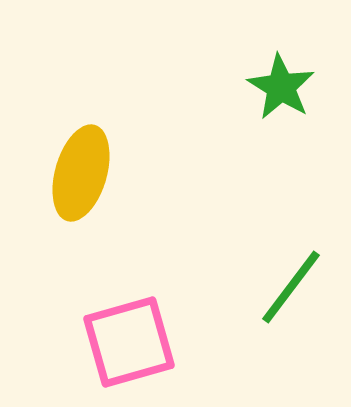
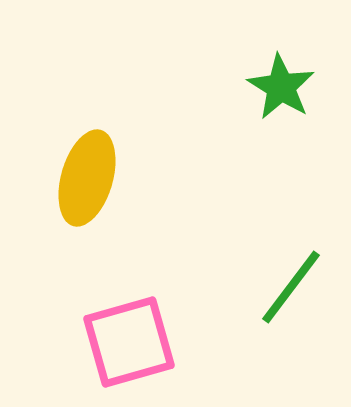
yellow ellipse: moved 6 px right, 5 px down
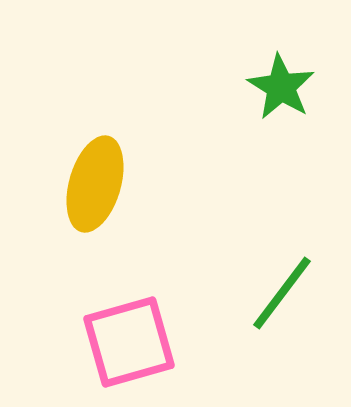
yellow ellipse: moved 8 px right, 6 px down
green line: moved 9 px left, 6 px down
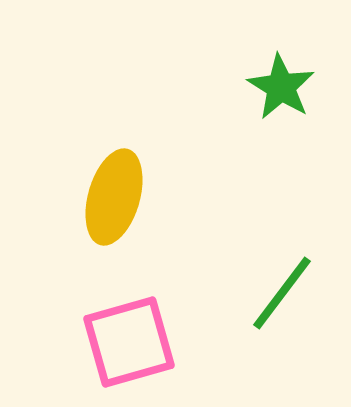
yellow ellipse: moved 19 px right, 13 px down
